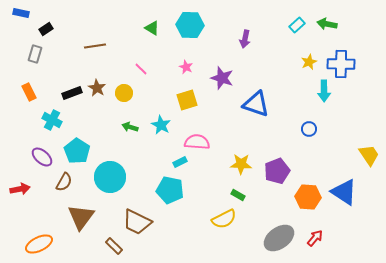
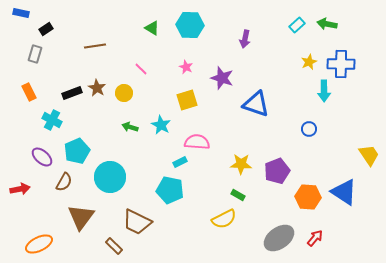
cyan pentagon at (77, 151): rotated 15 degrees clockwise
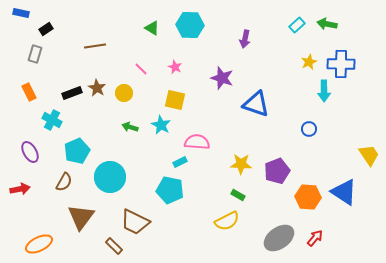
pink star at (186, 67): moved 11 px left
yellow square at (187, 100): moved 12 px left; rotated 30 degrees clockwise
purple ellipse at (42, 157): moved 12 px left, 5 px up; rotated 20 degrees clockwise
yellow semicircle at (224, 219): moved 3 px right, 2 px down
brown trapezoid at (137, 222): moved 2 px left
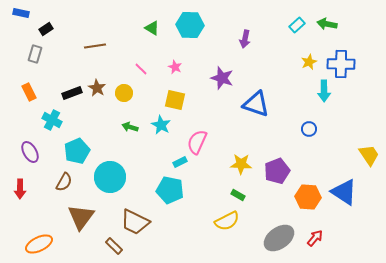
pink semicircle at (197, 142): rotated 70 degrees counterclockwise
red arrow at (20, 189): rotated 102 degrees clockwise
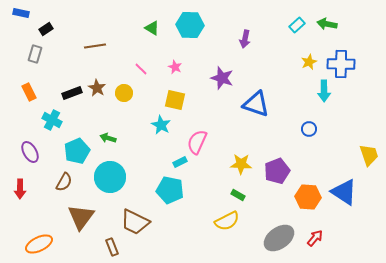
green arrow at (130, 127): moved 22 px left, 11 px down
yellow trapezoid at (369, 155): rotated 15 degrees clockwise
brown rectangle at (114, 246): moved 2 px left, 1 px down; rotated 24 degrees clockwise
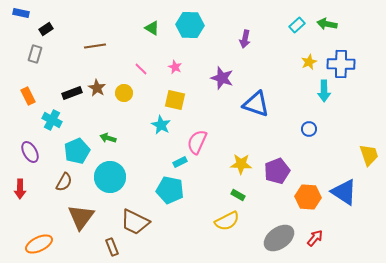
orange rectangle at (29, 92): moved 1 px left, 4 px down
